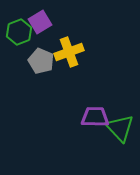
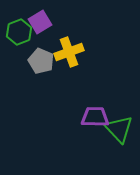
green triangle: moved 1 px left, 1 px down
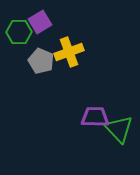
green hexagon: rotated 20 degrees clockwise
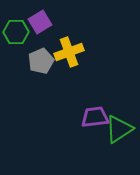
green hexagon: moved 3 px left
gray pentagon: rotated 25 degrees clockwise
purple trapezoid: rotated 8 degrees counterclockwise
green triangle: rotated 40 degrees clockwise
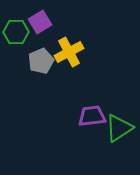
yellow cross: rotated 8 degrees counterclockwise
purple trapezoid: moved 3 px left, 1 px up
green triangle: moved 1 px up
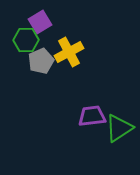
green hexagon: moved 10 px right, 8 px down
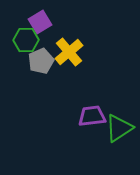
yellow cross: rotated 12 degrees counterclockwise
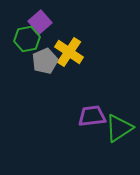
purple square: rotated 10 degrees counterclockwise
green hexagon: moved 1 px right, 1 px up; rotated 10 degrees counterclockwise
yellow cross: rotated 16 degrees counterclockwise
gray pentagon: moved 4 px right
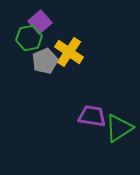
green hexagon: moved 2 px right, 1 px up
purple trapezoid: rotated 16 degrees clockwise
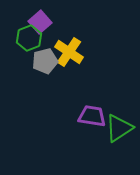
green hexagon: rotated 10 degrees counterclockwise
gray pentagon: rotated 10 degrees clockwise
